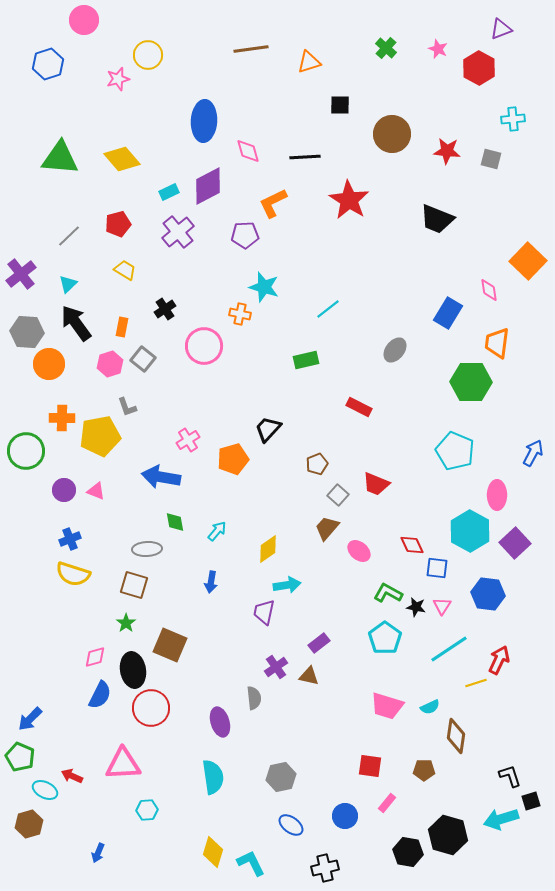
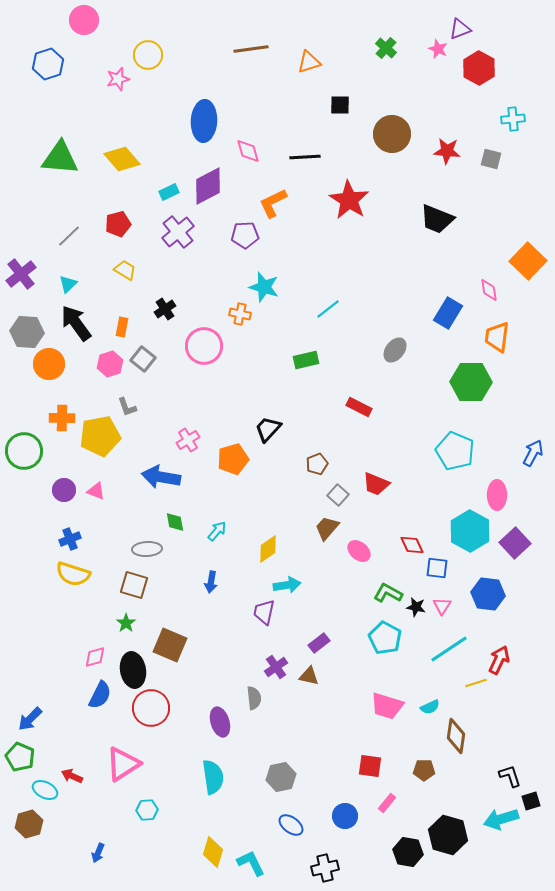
purple triangle at (501, 29): moved 41 px left
orange trapezoid at (497, 343): moved 6 px up
green circle at (26, 451): moved 2 px left
cyan pentagon at (385, 638): rotated 8 degrees counterclockwise
pink triangle at (123, 764): rotated 30 degrees counterclockwise
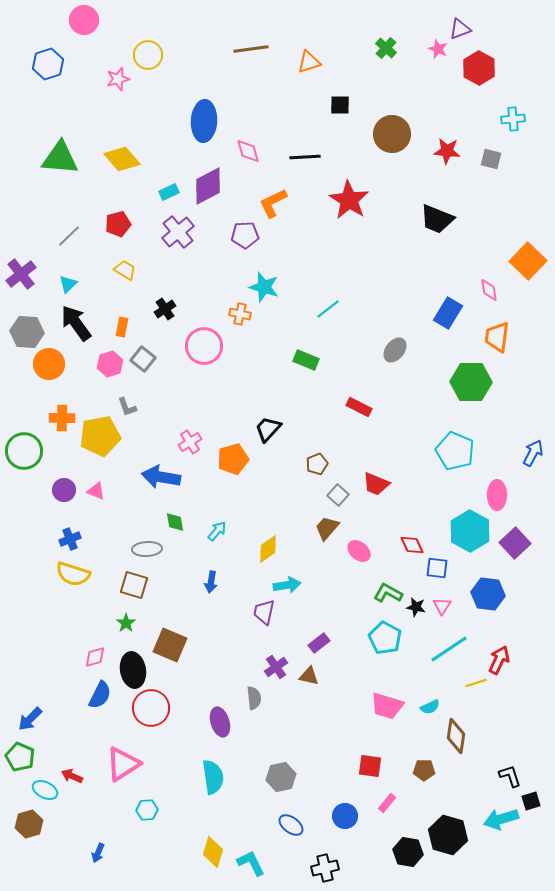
green rectangle at (306, 360): rotated 35 degrees clockwise
pink cross at (188, 440): moved 2 px right, 2 px down
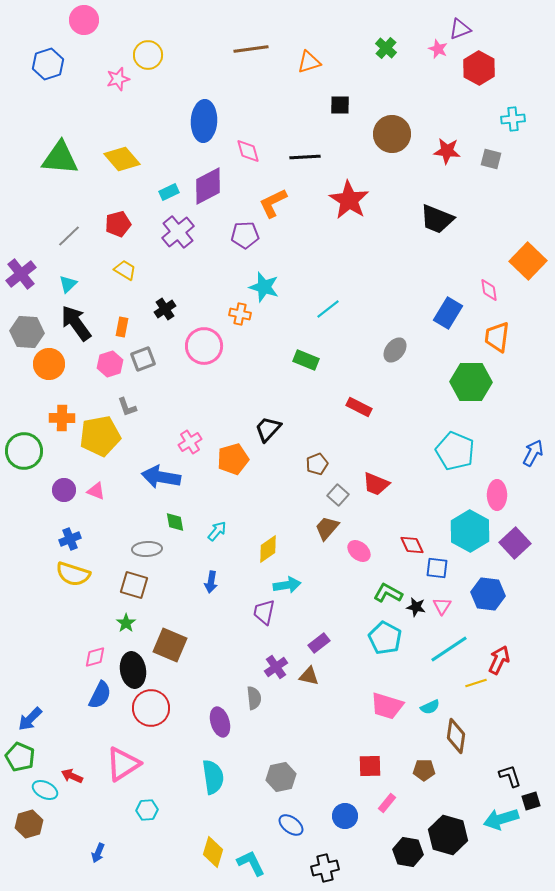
gray square at (143, 359): rotated 30 degrees clockwise
red square at (370, 766): rotated 10 degrees counterclockwise
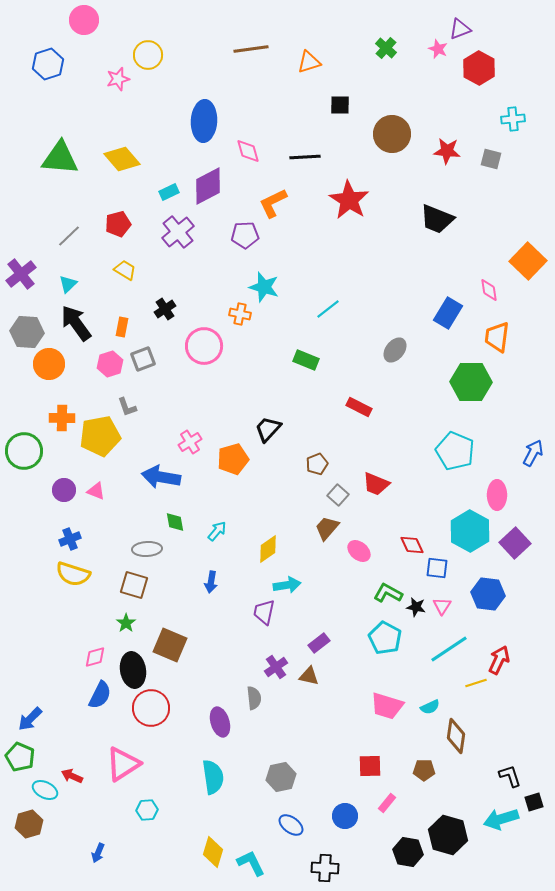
black square at (531, 801): moved 3 px right, 1 px down
black cross at (325, 868): rotated 16 degrees clockwise
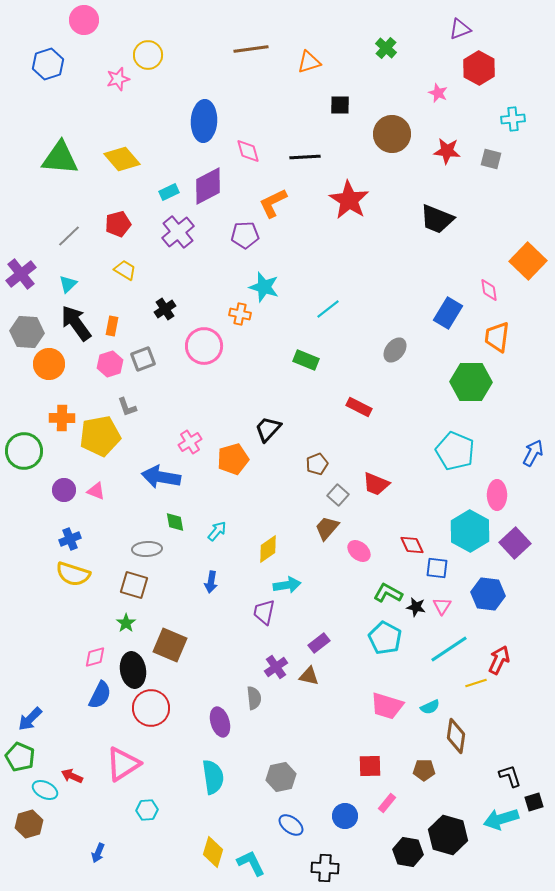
pink star at (438, 49): moved 44 px down
orange rectangle at (122, 327): moved 10 px left, 1 px up
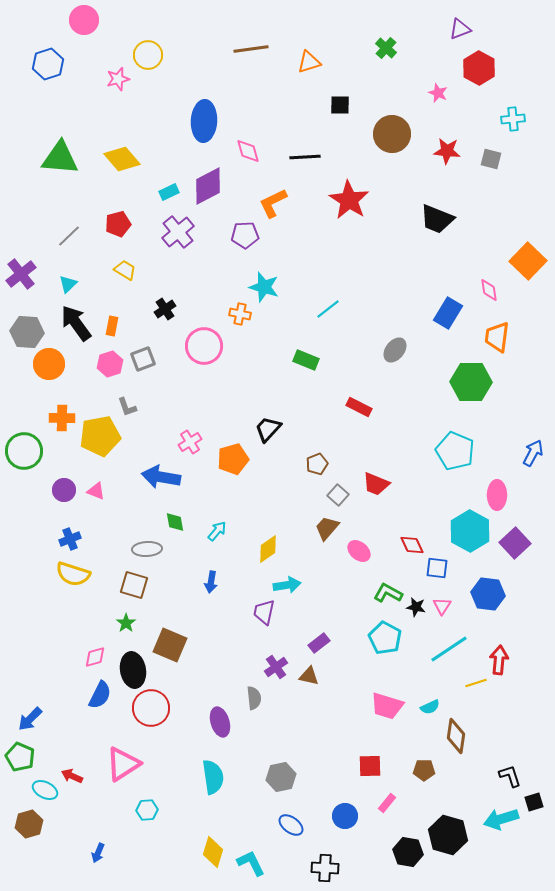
red arrow at (499, 660): rotated 20 degrees counterclockwise
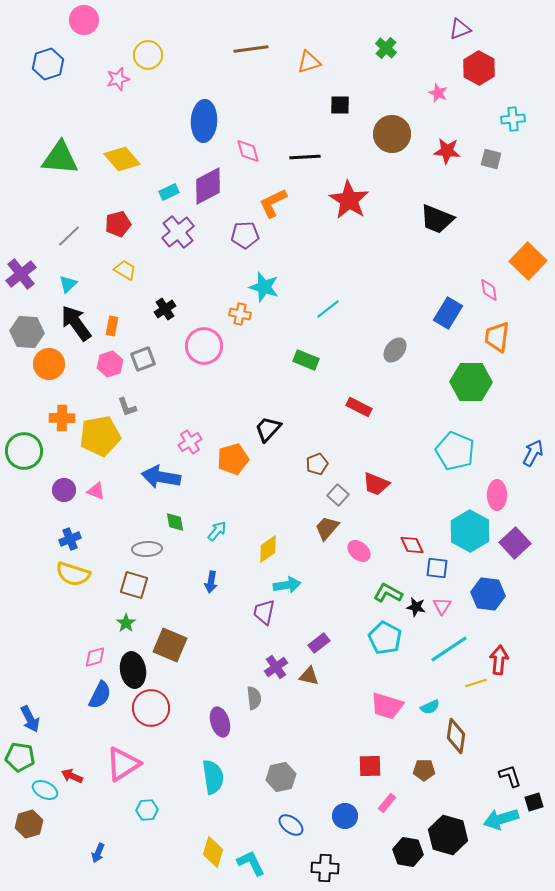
blue arrow at (30, 719): rotated 72 degrees counterclockwise
green pentagon at (20, 757): rotated 16 degrees counterclockwise
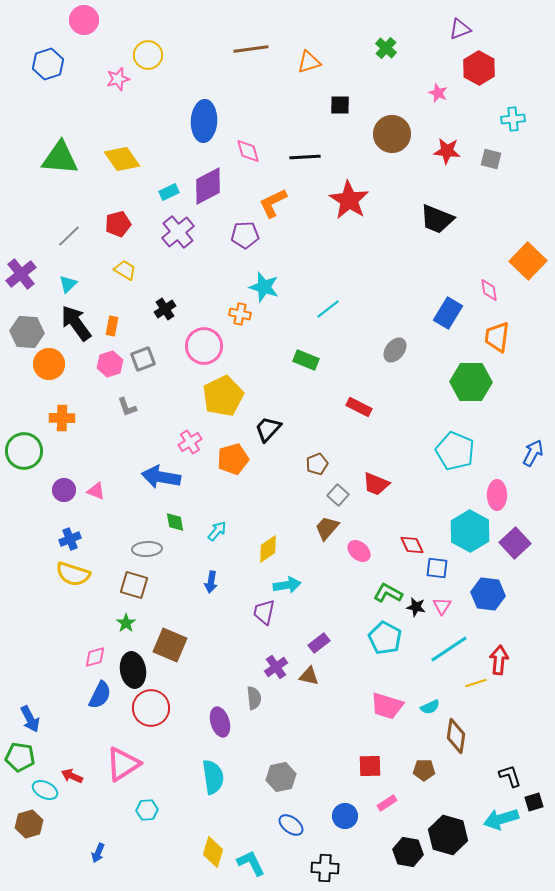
yellow diamond at (122, 159): rotated 6 degrees clockwise
yellow pentagon at (100, 436): moved 123 px right, 40 px up; rotated 15 degrees counterclockwise
pink rectangle at (387, 803): rotated 18 degrees clockwise
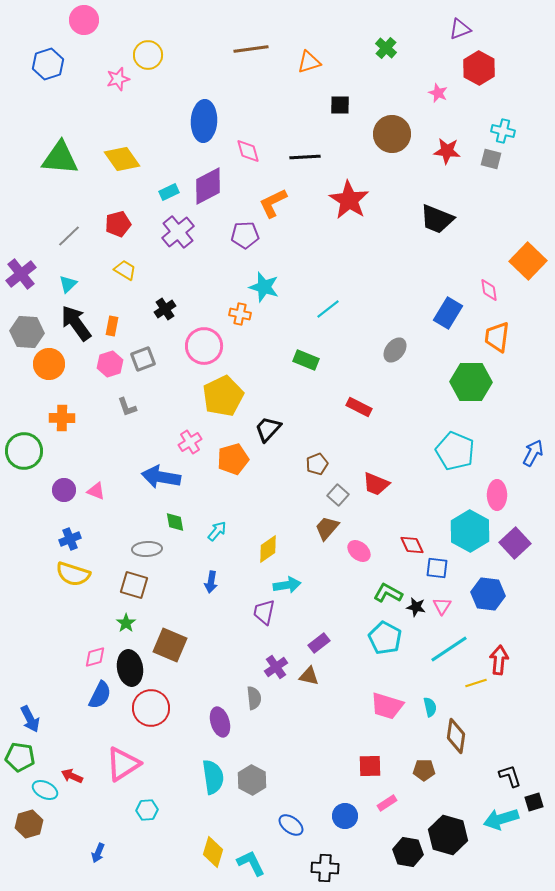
cyan cross at (513, 119): moved 10 px left, 12 px down; rotated 20 degrees clockwise
black ellipse at (133, 670): moved 3 px left, 2 px up
cyan semicircle at (430, 707): rotated 78 degrees counterclockwise
gray hexagon at (281, 777): moved 29 px left, 3 px down; rotated 20 degrees counterclockwise
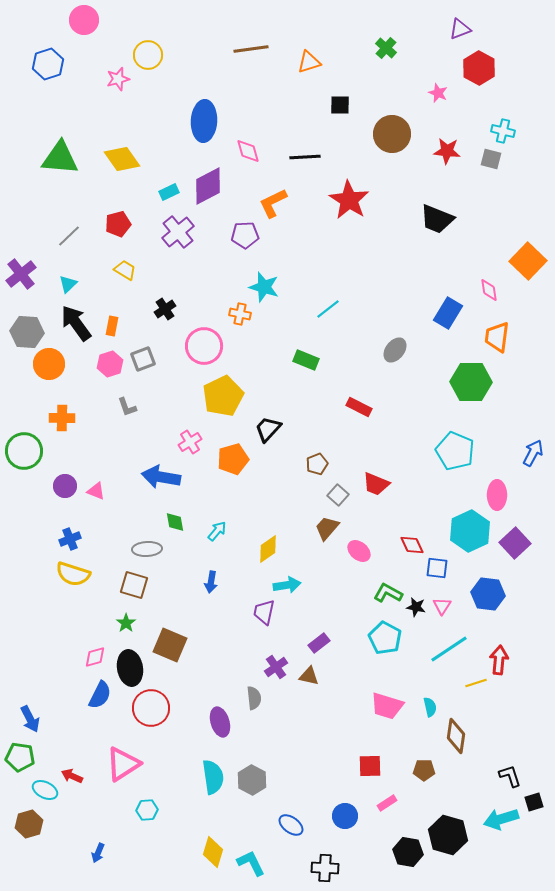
purple circle at (64, 490): moved 1 px right, 4 px up
cyan hexagon at (470, 531): rotated 6 degrees clockwise
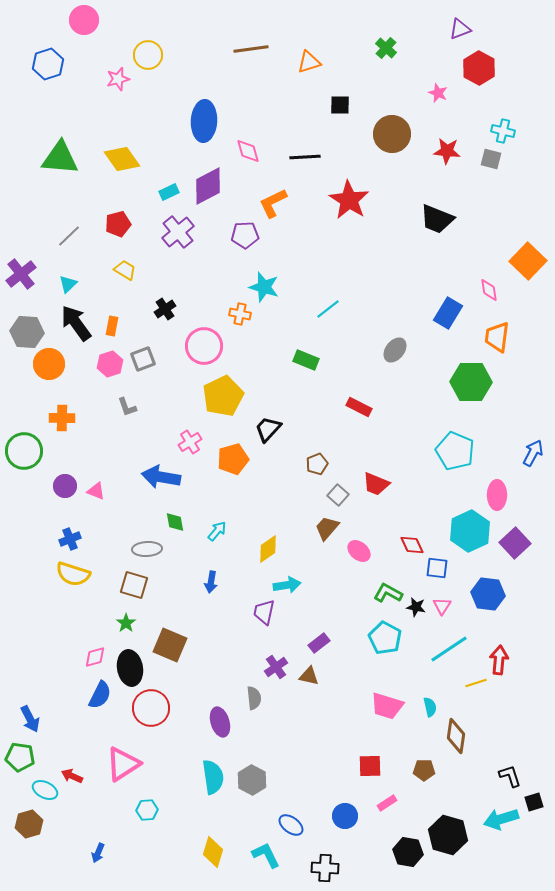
cyan L-shape at (251, 863): moved 15 px right, 8 px up
